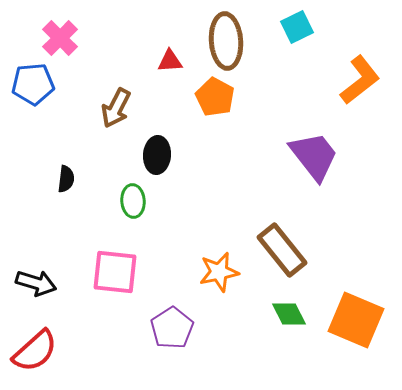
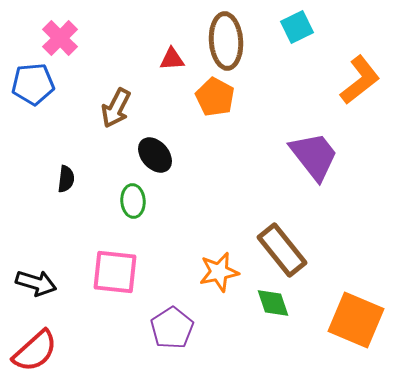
red triangle: moved 2 px right, 2 px up
black ellipse: moved 2 px left; rotated 45 degrees counterclockwise
green diamond: moved 16 px left, 11 px up; rotated 9 degrees clockwise
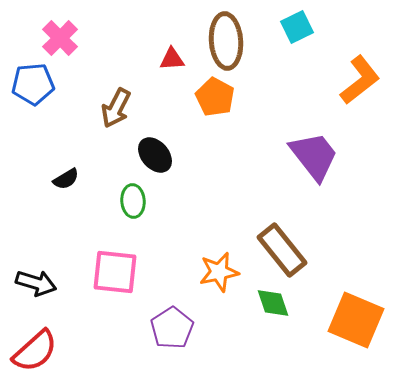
black semicircle: rotated 52 degrees clockwise
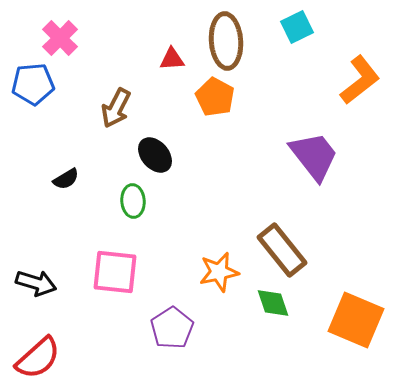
red semicircle: moved 3 px right, 7 px down
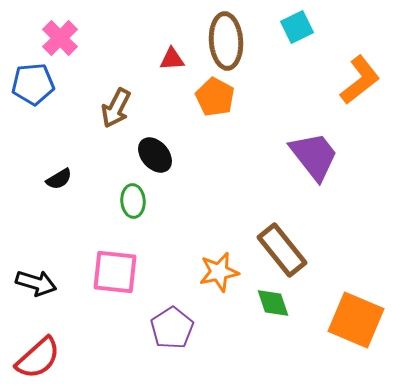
black semicircle: moved 7 px left
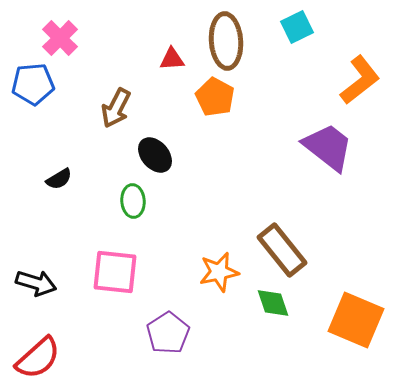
purple trapezoid: moved 14 px right, 9 px up; rotated 14 degrees counterclockwise
purple pentagon: moved 4 px left, 5 px down
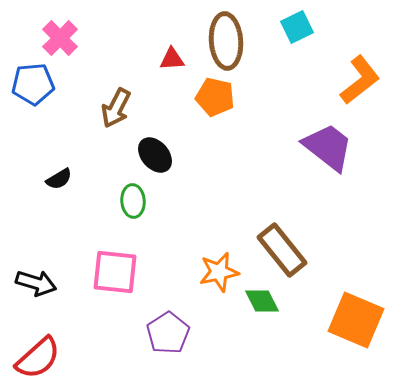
orange pentagon: rotated 15 degrees counterclockwise
green diamond: moved 11 px left, 2 px up; rotated 9 degrees counterclockwise
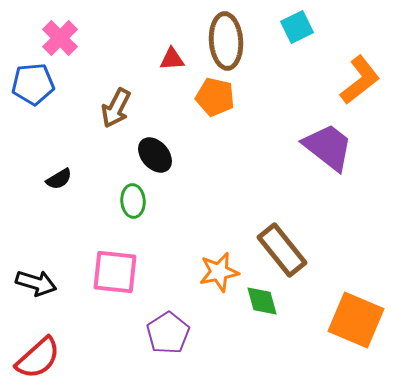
green diamond: rotated 12 degrees clockwise
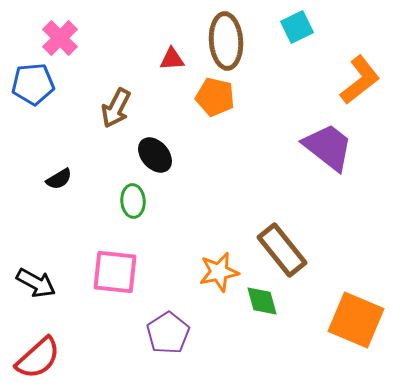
black arrow: rotated 12 degrees clockwise
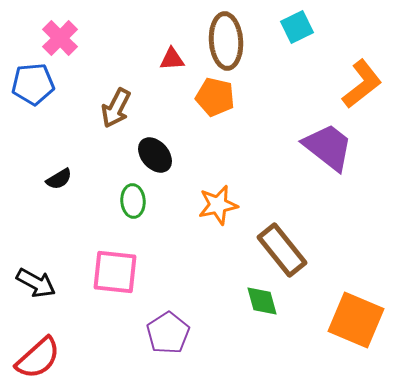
orange L-shape: moved 2 px right, 4 px down
orange star: moved 1 px left, 67 px up
